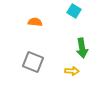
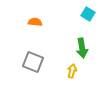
cyan square: moved 14 px right, 3 px down
yellow arrow: rotated 80 degrees counterclockwise
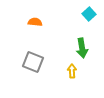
cyan square: moved 1 px right; rotated 16 degrees clockwise
yellow arrow: rotated 16 degrees counterclockwise
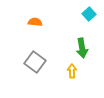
gray square: moved 2 px right; rotated 15 degrees clockwise
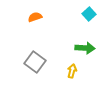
orange semicircle: moved 5 px up; rotated 24 degrees counterclockwise
green arrow: moved 3 px right; rotated 78 degrees counterclockwise
yellow arrow: rotated 16 degrees clockwise
